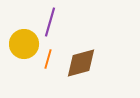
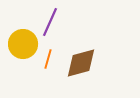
purple line: rotated 8 degrees clockwise
yellow circle: moved 1 px left
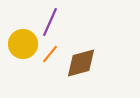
orange line: moved 2 px right, 5 px up; rotated 24 degrees clockwise
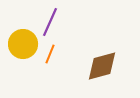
orange line: rotated 18 degrees counterclockwise
brown diamond: moved 21 px right, 3 px down
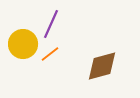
purple line: moved 1 px right, 2 px down
orange line: rotated 30 degrees clockwise
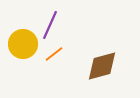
purple line: moved 1 px left, 1 px down
orange line: moved 4 px right
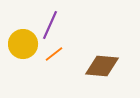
brown diamond: rotated 20 degrees clockwise
